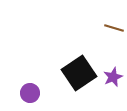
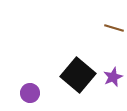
black square: moved 1 px left, 2 px down; rotated 16 degrees counterclockwise
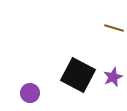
black square: rotated 12 degrees counterclockwise
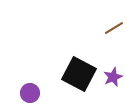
brown line: rotated 48 degrees counterclockwise
black square: moved 1 px right, 1 px up
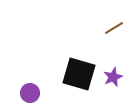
black square: rotated 12 degrees counterclockwise
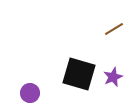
brown line: moved 1 px down
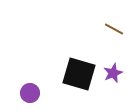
brown line: rotated 60 degrees clockwise
purple star: moved 4 px up
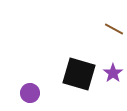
purple star: rotated 12 degrees counterclockwise
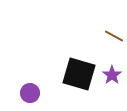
brown line: moved 7 px down
purple star: moved 1 px left, 2 px down
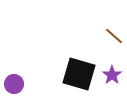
brown line: rotated 12 degrees clockwise
purple circle: moved 16 px left, 9 px up
